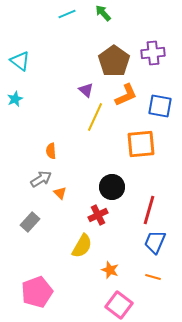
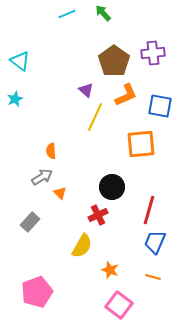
gray arrow: moved 1 px right, 2 px up
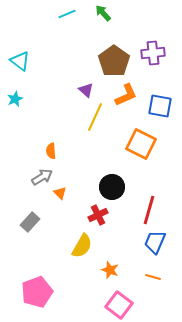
orange square: rotated 32 degrees clockwise
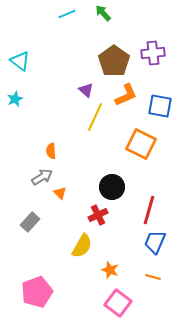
pink square: moved 1 px left, 2 px up
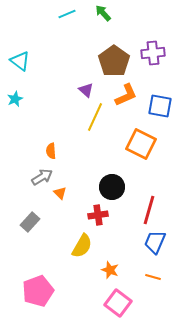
red cross: rotated 18 degrees clockwise
pink pentagon: moved 1 px right, 1 px up
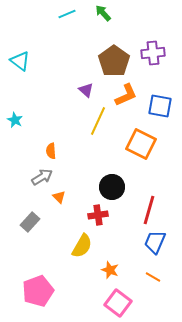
cyan star: moved 21 px down; rotated 21 degrees counterclockwise
yellow line: moved 3 px right, 4 px down
orange triangle: moved 1 px left, 4 px down
orange line: rotated 14 degrees clockwise
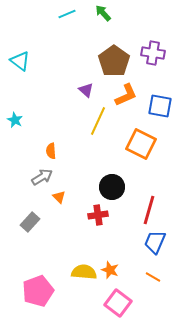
purple cross: rotated 15 degrees clockwise
yellow semicircle: moved 2 px right, 26 px down; rotated 115 degrees counterclockwise
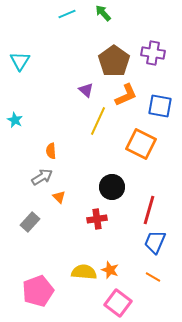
cyan triangle: rotated 25 degrees clockwise
red cross: moved 1 px left, 4 px down
